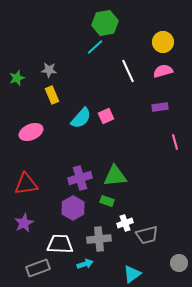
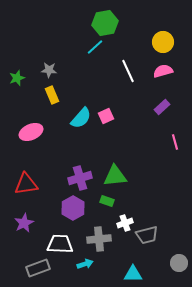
purple rectangle: moved 2 px right; rotated 35 degrees counterclockwise
cyan triangle: moved 1 px right; rotated 36 degrees clockwise
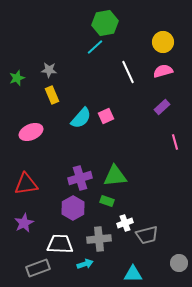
white line: moved 1 px down
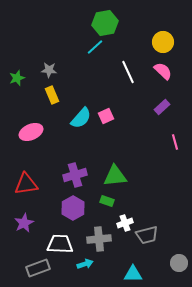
pink semicircle: rotated 60 degrees clockwise
purple cross: moved 5 px left, 3 px up
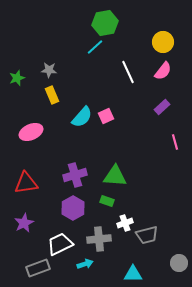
pink semicircle: rotated 84 degrees clockwise
cyan semicircle: moved 1 px right, 1 px up
green triangle: rotated 10 degrees clockwise
red triangle: moved 1 px up
white trapezoid: rotated 28 degrees counterclockwise
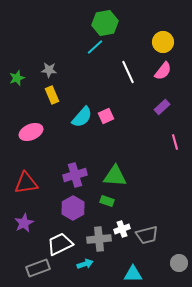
white cross: moved 3 px left, 6 px down
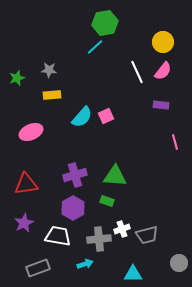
white line: moved 9 px right
yellow rectangle: rotated 72 degrees counterclockwise
purple rectangle: moved 1 px left, 2 px up; rotated 49 degrees clockwise
red triangle: moved 1 px down
white trapezoid: moved 2 px left, 8 px up; rotated 36 degrees clockwise
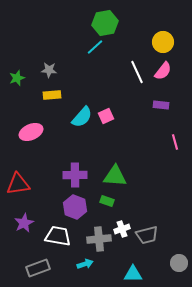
purple cross: rotated 15 degrees clockwise
red triangle: moved 8 px left
purple hexagon: moved 2 px right, 1 px up; rotated 10 degrees counterclockwise
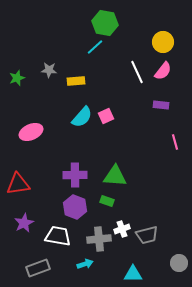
green hexagon: rotated 20 degrees clockwise
yellow rectangle: moved 24 px right, 14 px up
